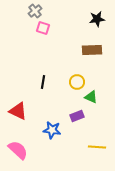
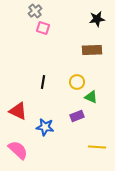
blue star: moved 7 px left, 3 px up
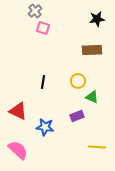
yellow circle: moved 1 px right, 1 px up
green triangle: moved 1 px right
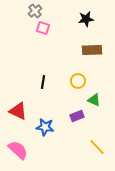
black star: moved 11 px left
green triangle: moved 2 px right, 3 px down
yellow line: rotated 42 degrees clockwise
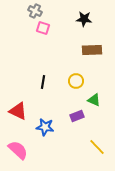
gray cross: rotated 24 degrees counterclockwise
black star: moved 2 px left; rotated 14 degrees clockwise
yellow circle: moved 2 px left
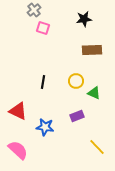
gray cross: moved 1 px left, 1 px up; rotated 24 degrees clockwise
black star: rotated 14 degrees counterclockwise
green triangle: moved 7 px up
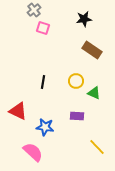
brown rectangle: rotated 36 degrees clockwise
purple rectangle: rotated 24 degrees clockwise
pink semicircle: moved 15 px right, 2 px down
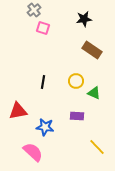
red triangle: rotated 36 degrees counterclockwise
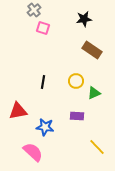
green triangle: rotated 48 degrees counterclockwise
